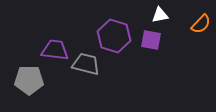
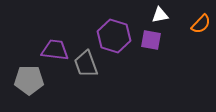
gray trapezoid: rotated 124 degrees counterclockwise
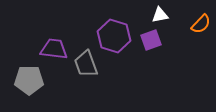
purple square: rotated 30 degrees counterclockwise
purple trapezoid: moved 1 px left, 1 px up
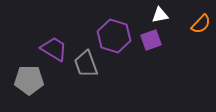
purple trapezoid: rotated 24 degrees clockwise
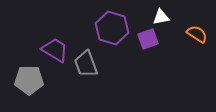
white triangle: moved 1 px right, 2 px down
orange semicircle: moved 4 px left, 10 px down; rotated 100 degrees counterclockwise
purple hexagon: moved 2 px left, 8 px up
purple square: moved 3 px left, 1 px up
purple trapezoid: moved 1 px right, 1 px down
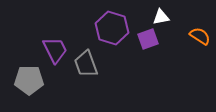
orange semicircle: moved 3 px right, 2 px down
purple trapezoid: rotated 32 degrees clockwise
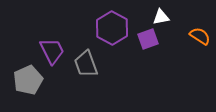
purple hexagon: rotated 12 degrees clockwise
purple trapezoid: moved 3 px left, 1 px down
gray pentagon: moved 1 px left; rotated 24 degrees counterclockwise
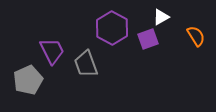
white triangle: rotated 18 degrees counterclockwise
orange semicircle: moved 4 px left; rotated 25 degrees clockwise
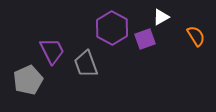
purple square: moved 3 px left
